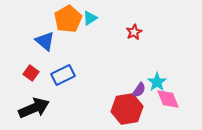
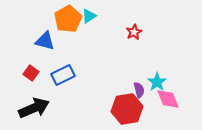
cyan triangle: moved 1 px left, 2 px up
blue triangle: rotated 25 degrees counterclockwise
purple semicircle: rotated 49 degrees counterclockwise
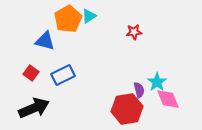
red star: rotated 21 degrees clockwise
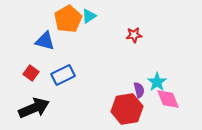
red star: moved 3 px down
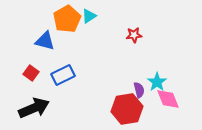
orange pentagon: moved 1 px left
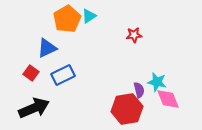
blue triangle: moved 2 px right, 7 px down; rotated 40 degrees counterclockwise
cyan star: rotated 24 degrees counterclockwise
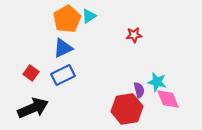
blue triangle: moved 16 px right
black arrow: moved 1 px left
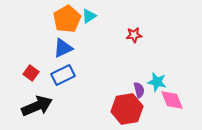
pink diamond: moved 4 px right, 1 px down
black arrow: moved 4 px right, 2 px up
